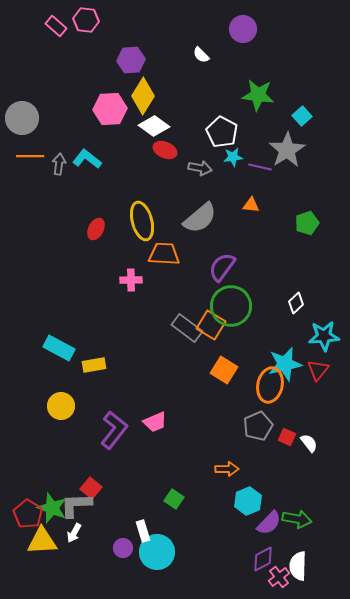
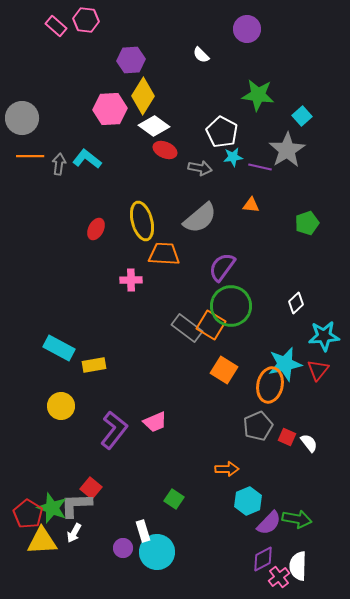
purple circle at (243, 29): moved 4 px right
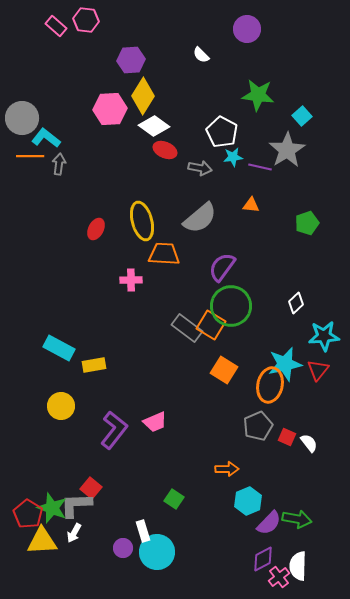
cyan L-shape at (87, 159): moved 41 px left, 21 px up
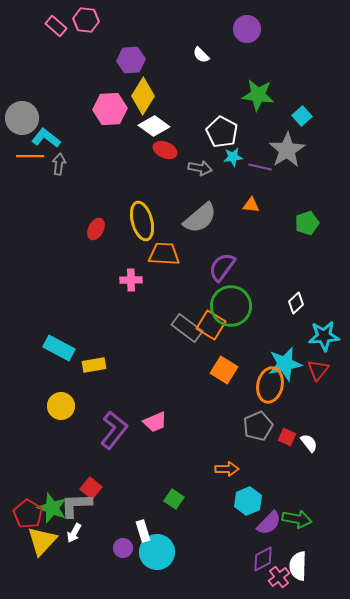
yellow triangle at (42, 541): rotated 44 degrees counterclockwise
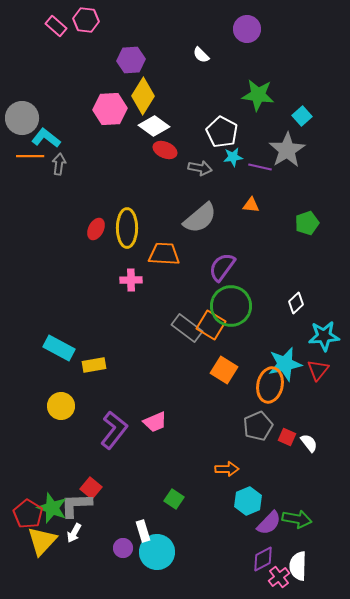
yellow ellipse at (142, 221): moved 15 px left, 7 px down; rotated 15 degrees clockwise
